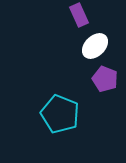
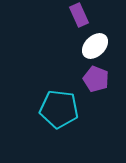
purple pentagon: moved 9 px left
cyan pentagon: moved 1 px left, 5 px up; rotated 15 degrees counterclockwise
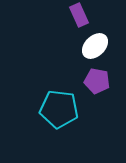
purple pentagon: moved 1 px right, 2 px down; rotated 10 degrees counterclockwise
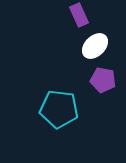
purple pentagon: moved 6 px right, 1 px up
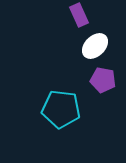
cyan pentagon: moved 2 px right
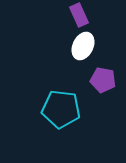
white ellipse: moved 12 px left; rotated 20 degrees counterclockwise
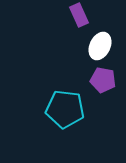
white ellipse: moved 17 px right
cyan pentagon: moved 4 px right
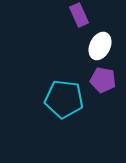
cyan pentagon: moved 1 px left, 10 px up
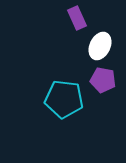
purple rectangle: moved 2 px left, 3 px down
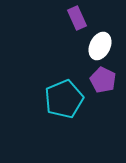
purple pentagon: rotated 15 degrees clockwise
cyan pentagon: rotated 30 degrees counterclockwise
